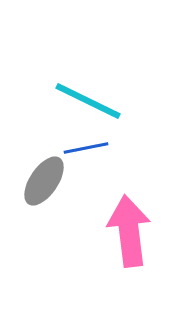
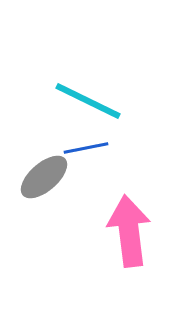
gray ellipse: moved 4 px up; rotated 15 degrees clockwise
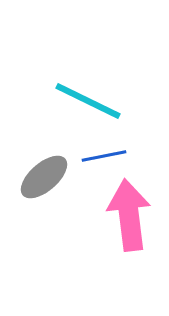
blue line: moved 18 px right, 8 px down
pink arrow: moved 16 px up
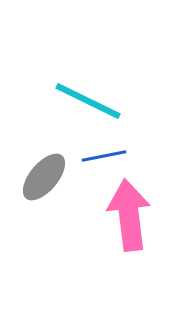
gray ellipse: rotated 9 degrees counterclockwise
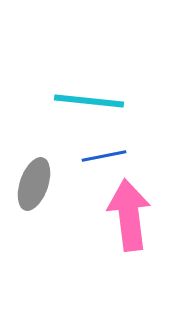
cyan line: moved 1 px right; rotated 20 degrees counterclockwise
gray ellipse: moved 10 px left, 7 px down; rotated 21 degrees counterclockwise
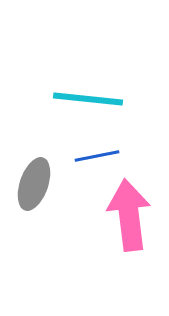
cyan line: moved 1 px left, 2 px up
blue line: moved 7 px left
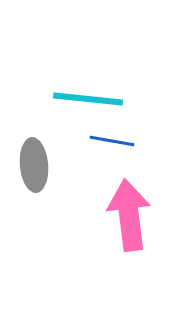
blue line: moved 15 px right, 15 px up; rotated 21 degrees clockwise
gray ellipse: moved 19 px up; rotated 24 degrees counterclockwise
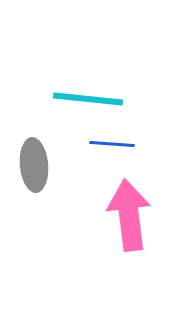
blue line: moved 3 px down; rotated 6 degrees counterclockwise
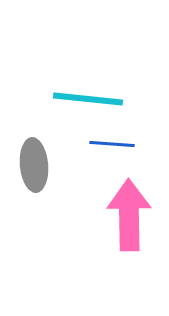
pink arrow: rotated 6 degrees clockwise
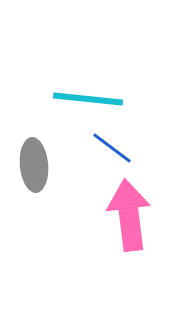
blue line: moved 4 px down; rotated 33 degrees clockwise
pink arrow: rotated 6 degrees counterclockwise
